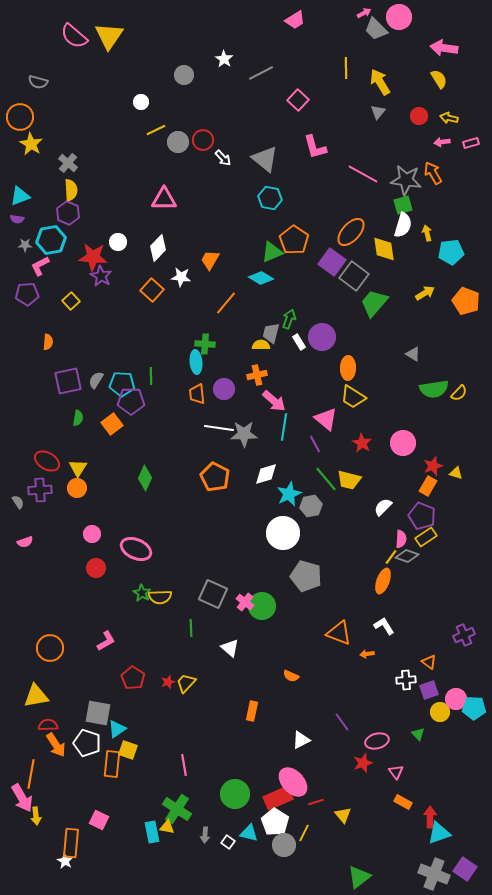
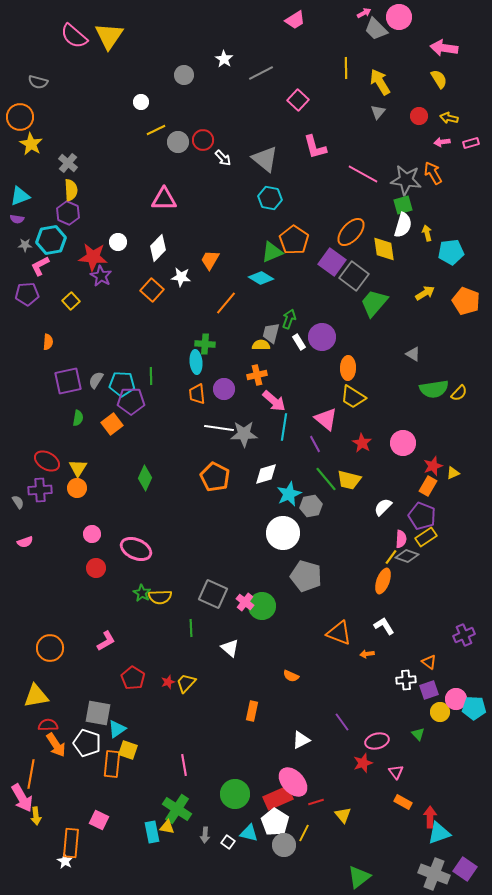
yellow triangle at (456, 473): moved 3 px left; rotated 40 degrees counterclockwise
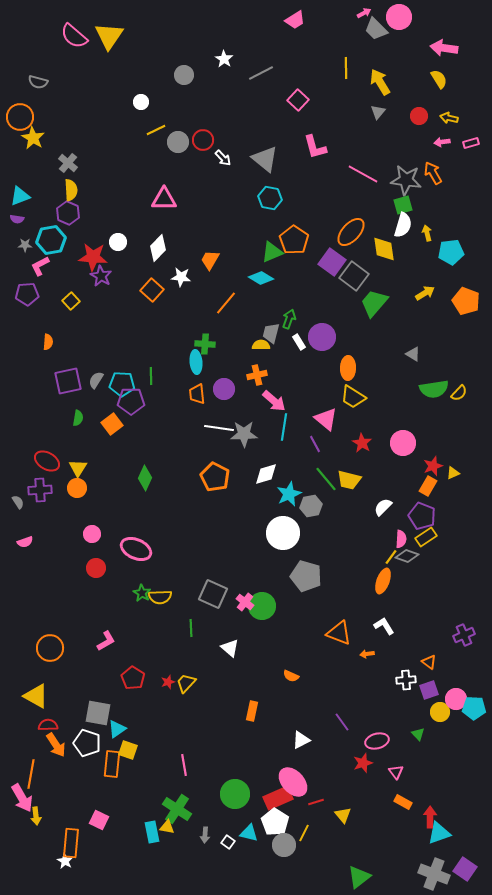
yellow star at (31, 144): moved 2 px right, 6 px up
yellow triangle at (36, 696): rotated 40 degrees clockwise
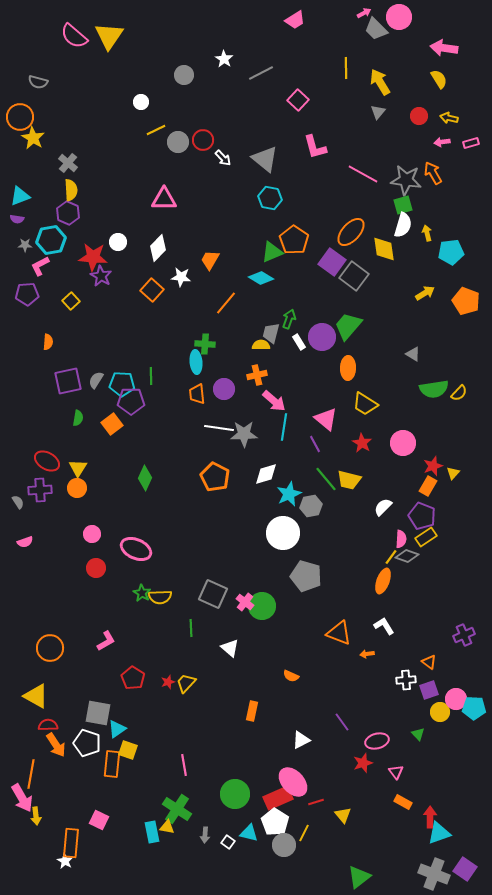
green trapezoid at (374, 303): moved 26 px left, 23 px down
yellow trapezoid at (353, 397): moved 12 px right, 7 px down
yellow triangle at (453, 473): rotated 24 degrees counterclockwise
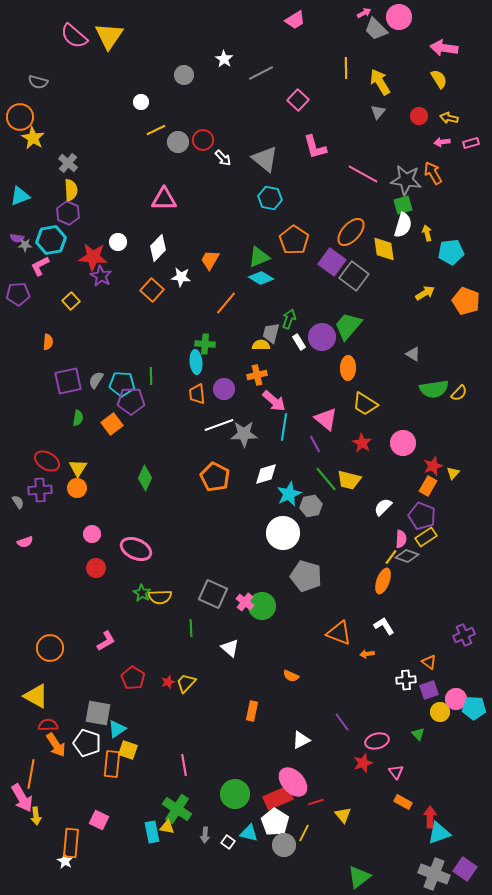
purple semicircle at (17, 219): moved 19 px down
green triangle at (272, 252): moved 13 px left, 5 px down
purple pentagon at (27, 294): moved 9 px left
white line at (219, 428): moved 3 px up; rotated 28 degrees counterclockwise
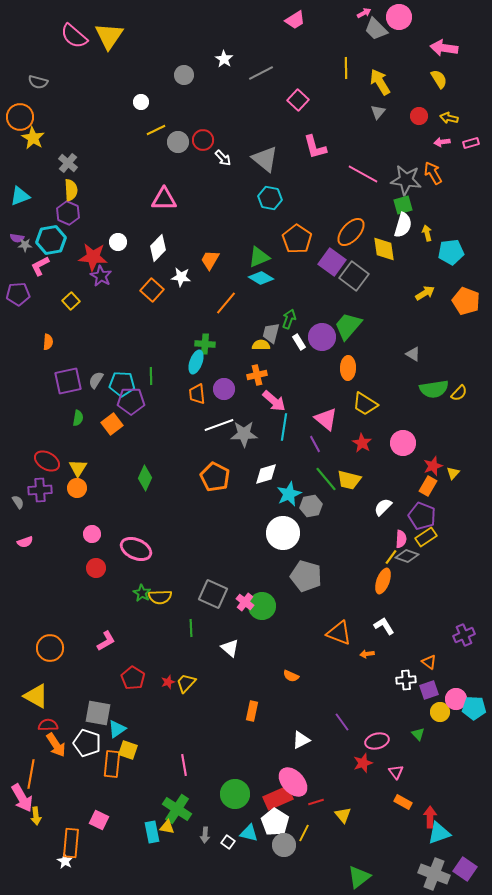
orange pentagon at (294, 240): moved 3 px right, 1 px up
cyan ellipse at (196, 362): rotated 25 degrees clockwise
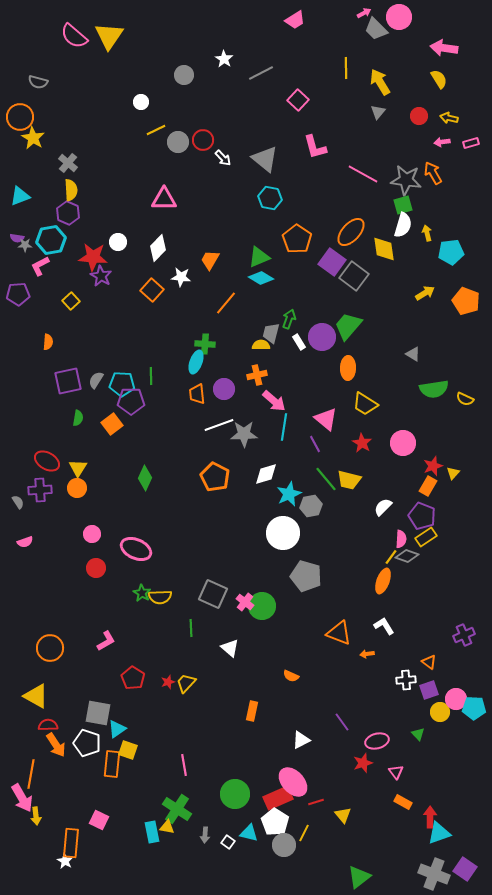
yellow semicircle at (459, 393): moved 6 px right, 6 px down; rotated 72 degrees clockwise
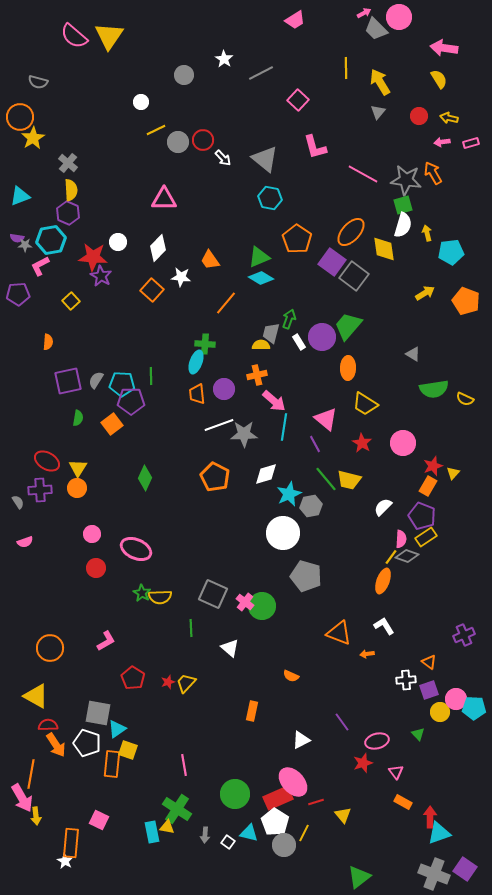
yellow star at (33, 138): rotated 10 degrees clockwise
orange trapezoid at (210, 260): rotated 65 degrees counterclockwise
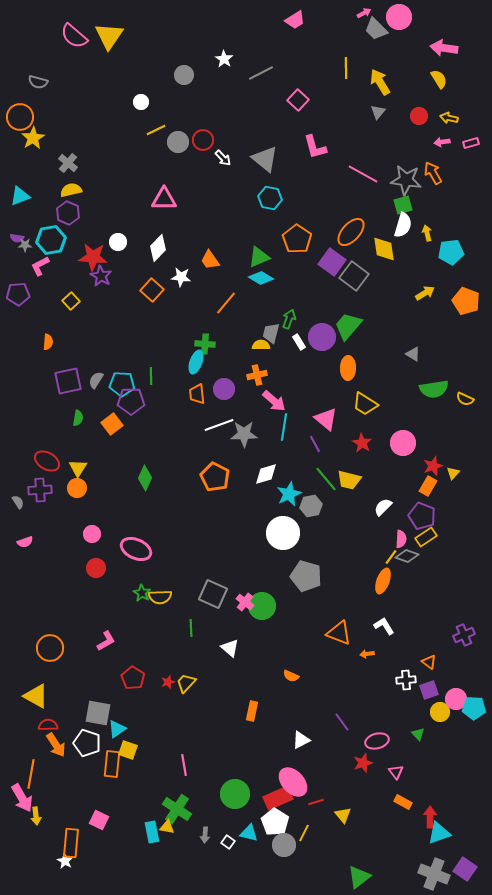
yellow semicircle at (71, 190): rotated 100 degrees counterclockwise
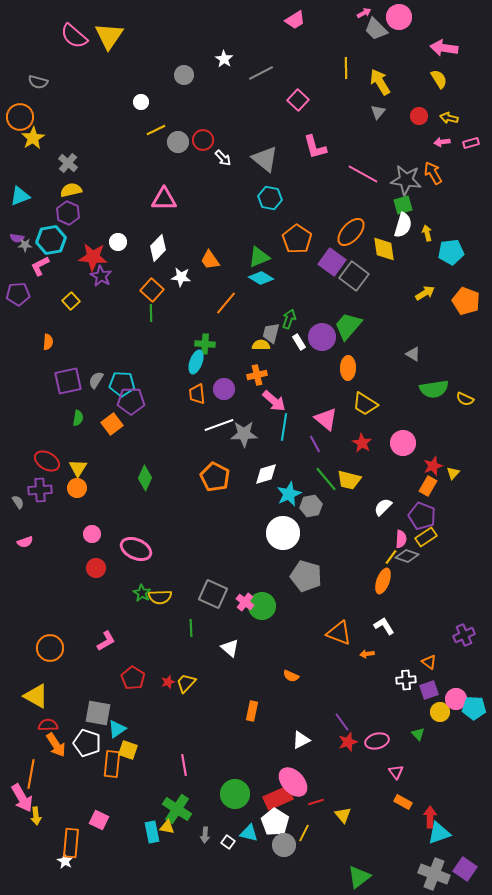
green line at (151, 376): moved 63 px up
red star at (363, 763): moved 15 px left, 21 px up
